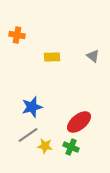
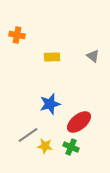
blue star: moved 18 px right, 3 px up
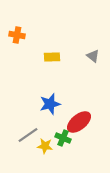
green cross: moved 8 px left, 9 px up
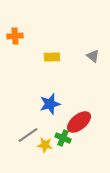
orange cross: moved 2 px left, 1 px down; rotated 14 degrees counterclockwise
yellow star: moved 1 px up
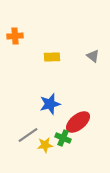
red ellipse: moved 1 px left
yellow star: rotated 14 degrees counterclockwise
